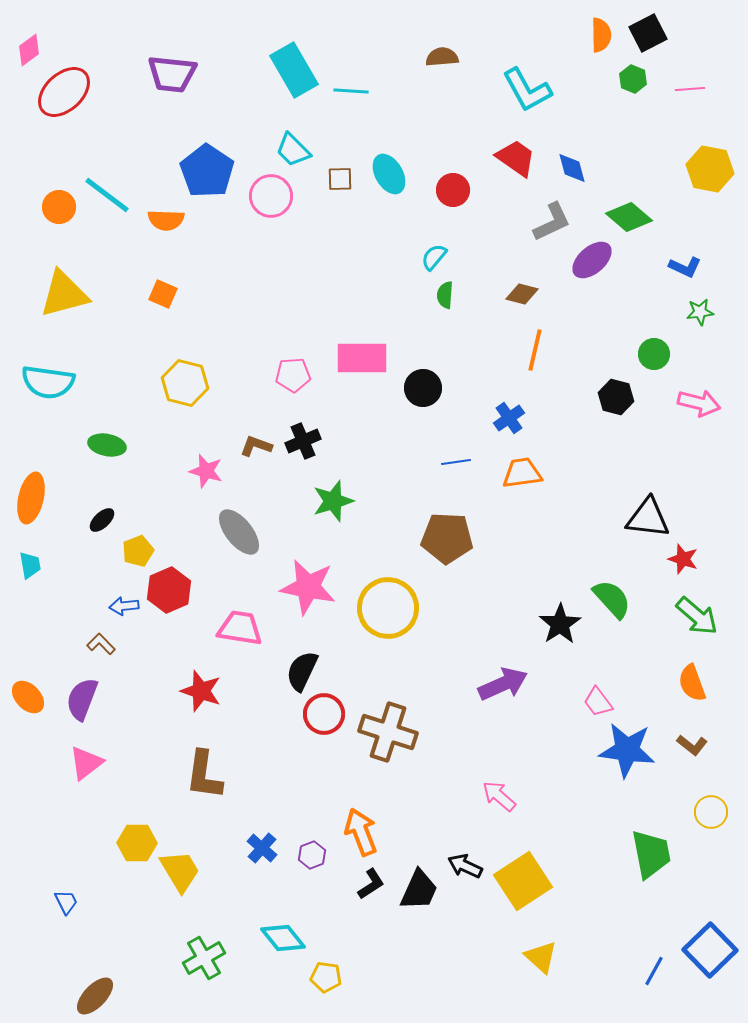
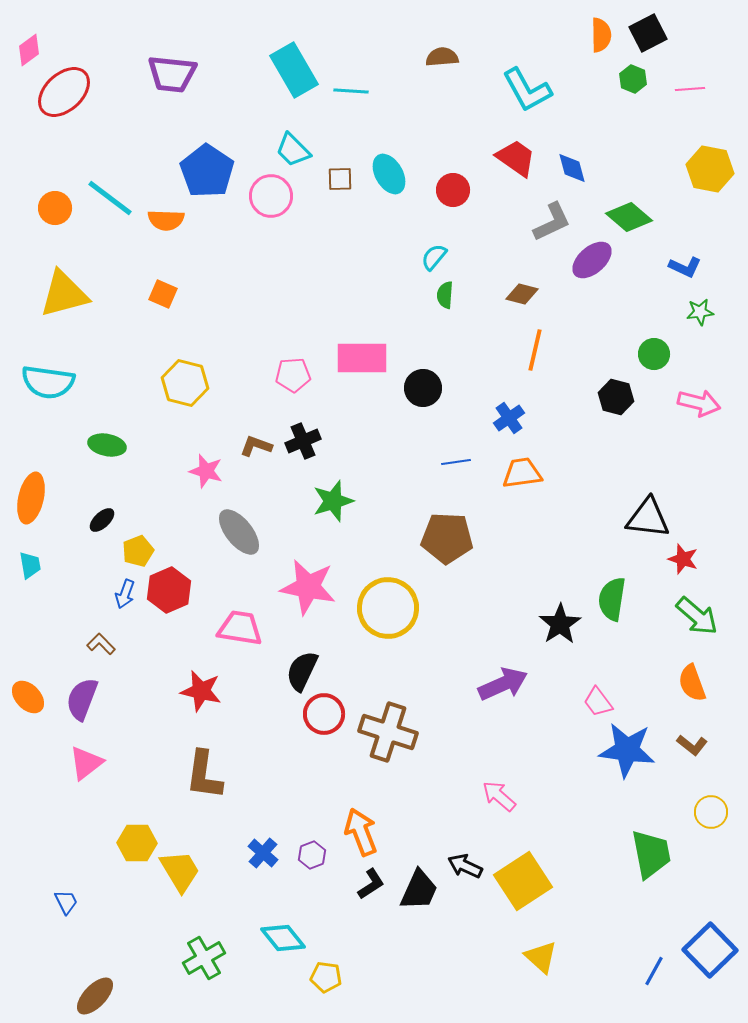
cyan line at (107, 195): moved 3 px right, 3 px down
orange circle at (59, 207): moved 4 px left, 1 px down
green semicircle at (612, 599): rotated 129 degrees counterclockwise
blue arrow at (124, 606): moved 1 px right, 12 px up; rotated 64 degrees counterclockwise
red star at (201, 691): rotated 6 degrees counterclockwise
blue cross at (262, 848): moved 1 px right, 5 px down
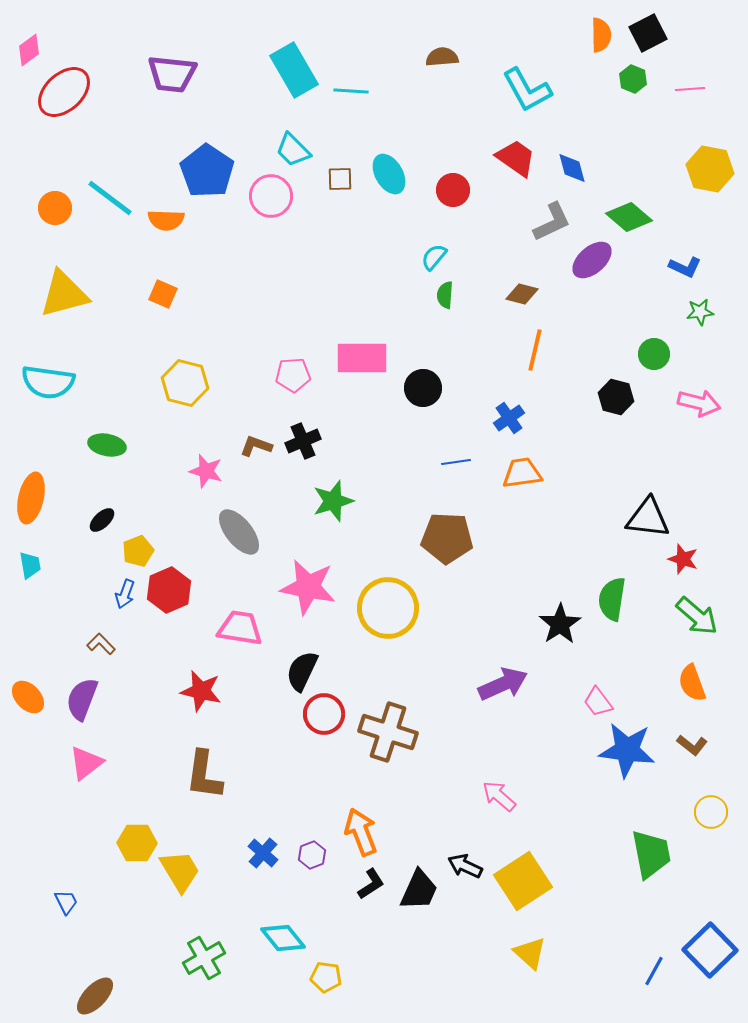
yellow triangle at (541, 957): moved 11 px left, 4 px up
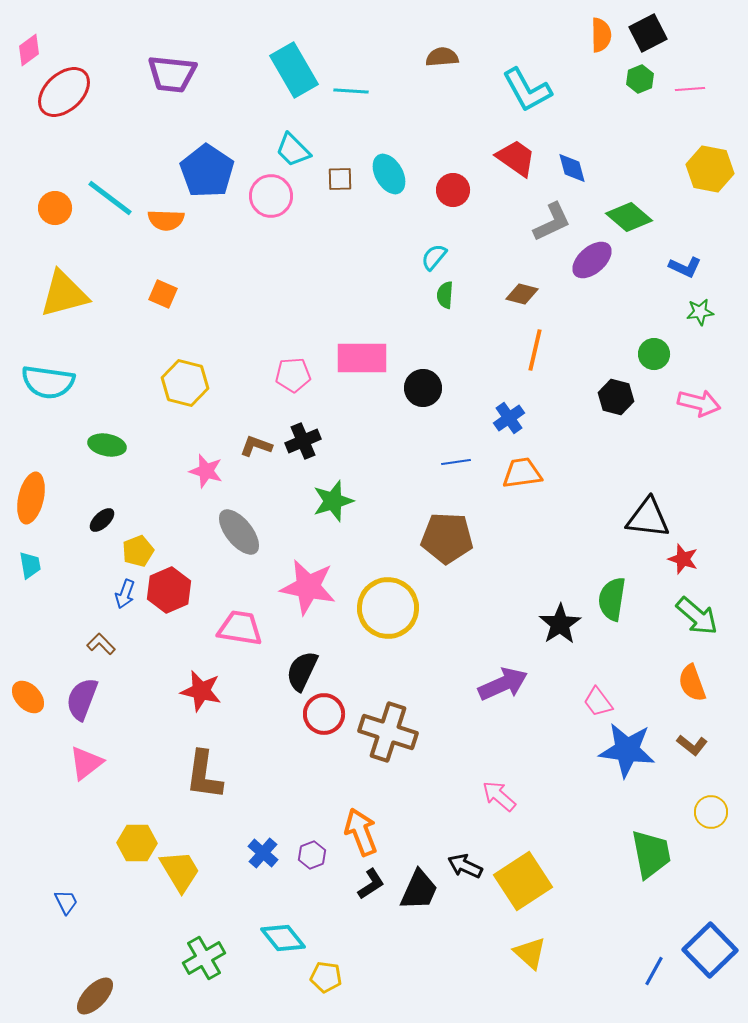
green hexagon at (633, 79): moved 7 px right; rotated 16 degrees clockwise
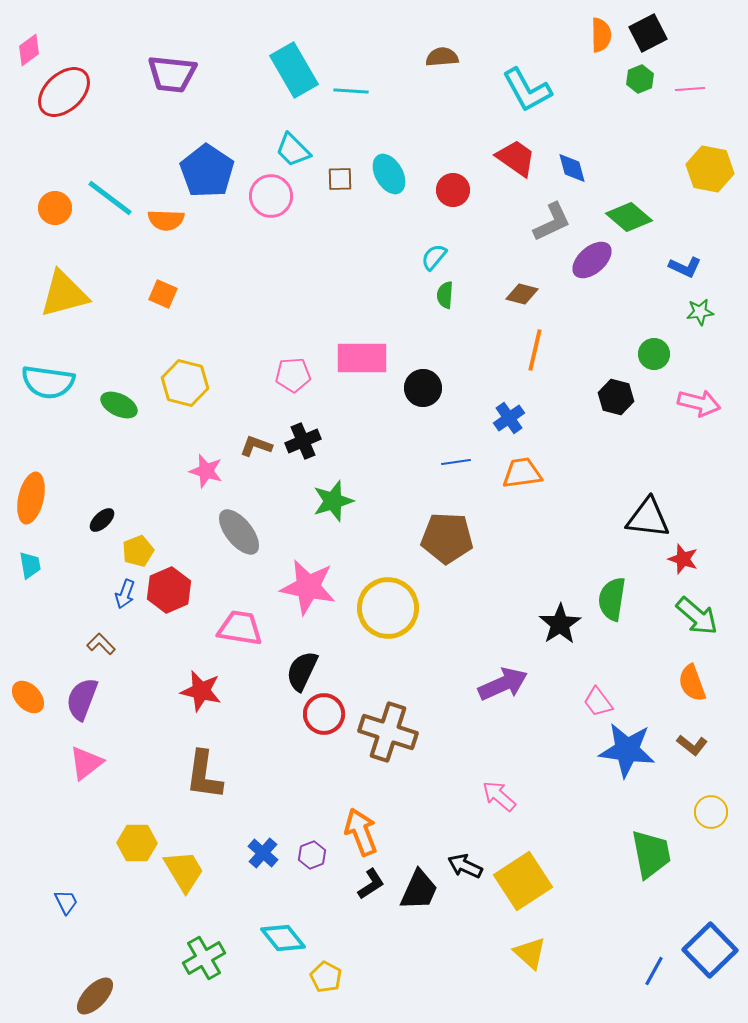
green ellipse at (107, 445): moved 12 px right, 40 px up; rotated 15 degrees clockwise
yellow trapezoid at (180, 871): moved 4 px right
yellow pentagon at (326, 977): rotated 20 degrees clockwise
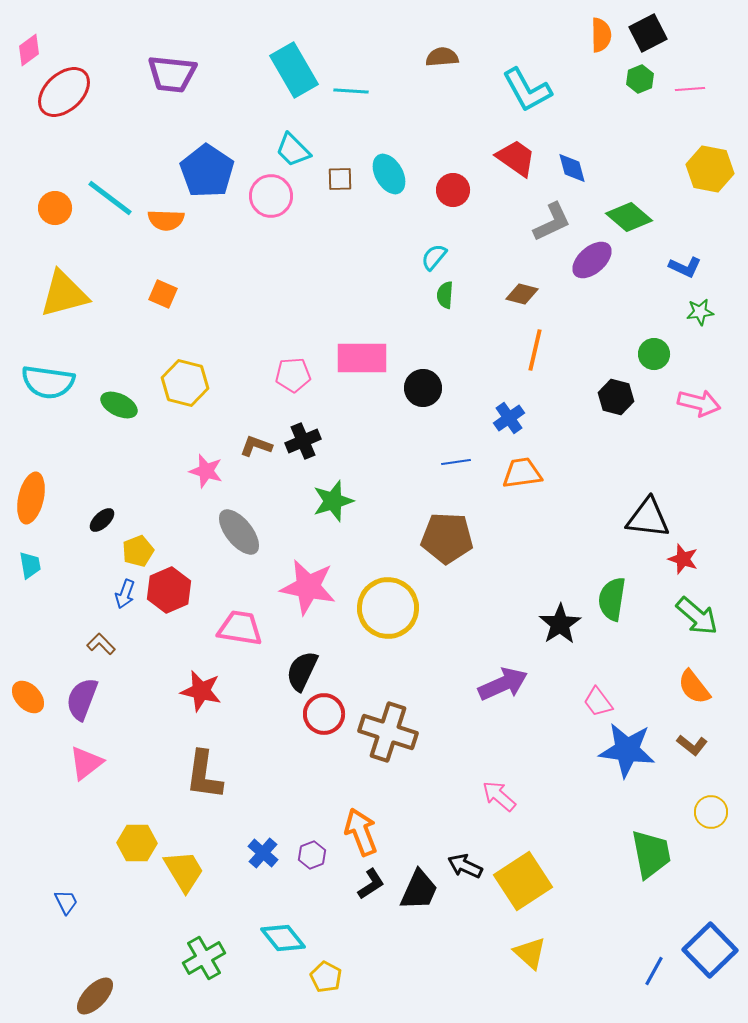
orange semicircle at (692, 683): moved 2 px right, 4 px down; rotated 18 degrees counterclockwise
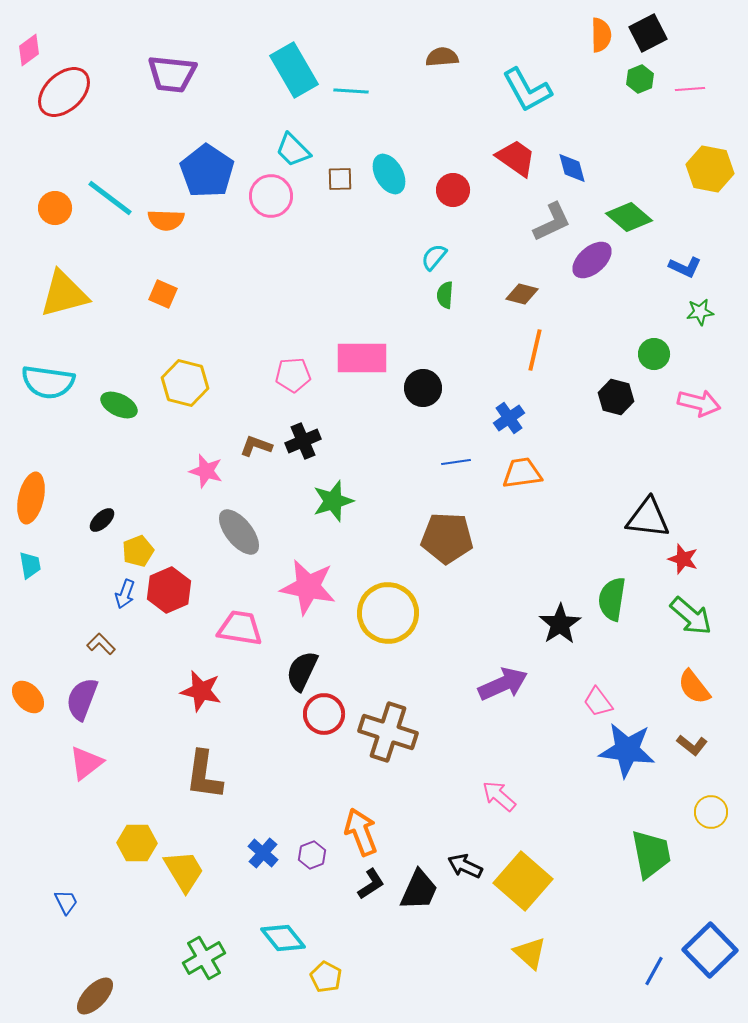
yellow circle at (388, 608): moved 5 px down
green arrow at (697, 616): moved 6 px left
yellow square at (523, 881): rotated 16 degrees counterclockwise
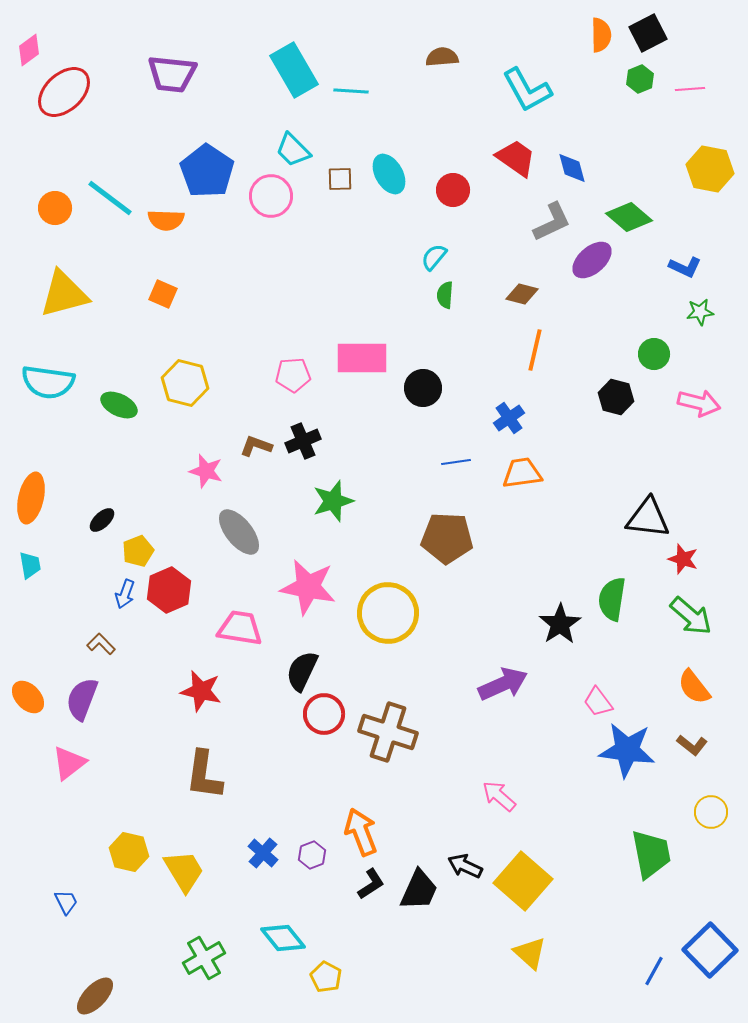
pink triangle at (86, 763): moved 17 px left
yellow hexagon at (137, 843): moved 8 px left, 9 px down; rotated 12 degrees clockwise
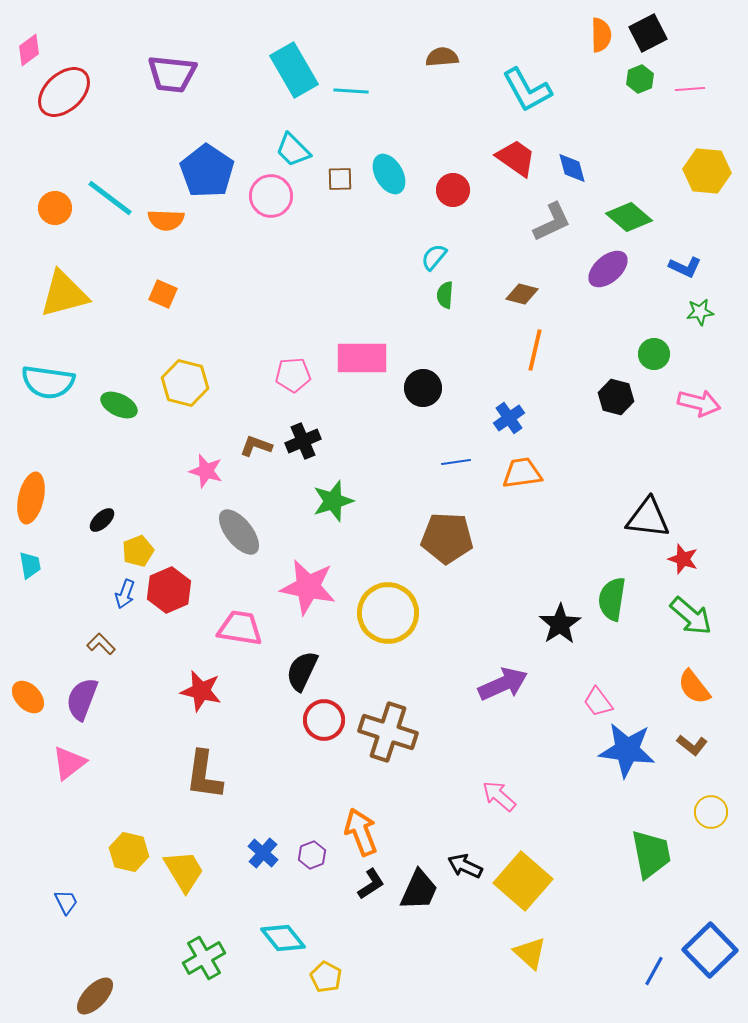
yellow hexagon at (710, 169): moved 3 px left, 2 px down; rotated 6 degrees counterclockwise
purple ellipse at (592, 260): moved 16 px right, 9 px down
red circle at (324, 714): moved 6 px down
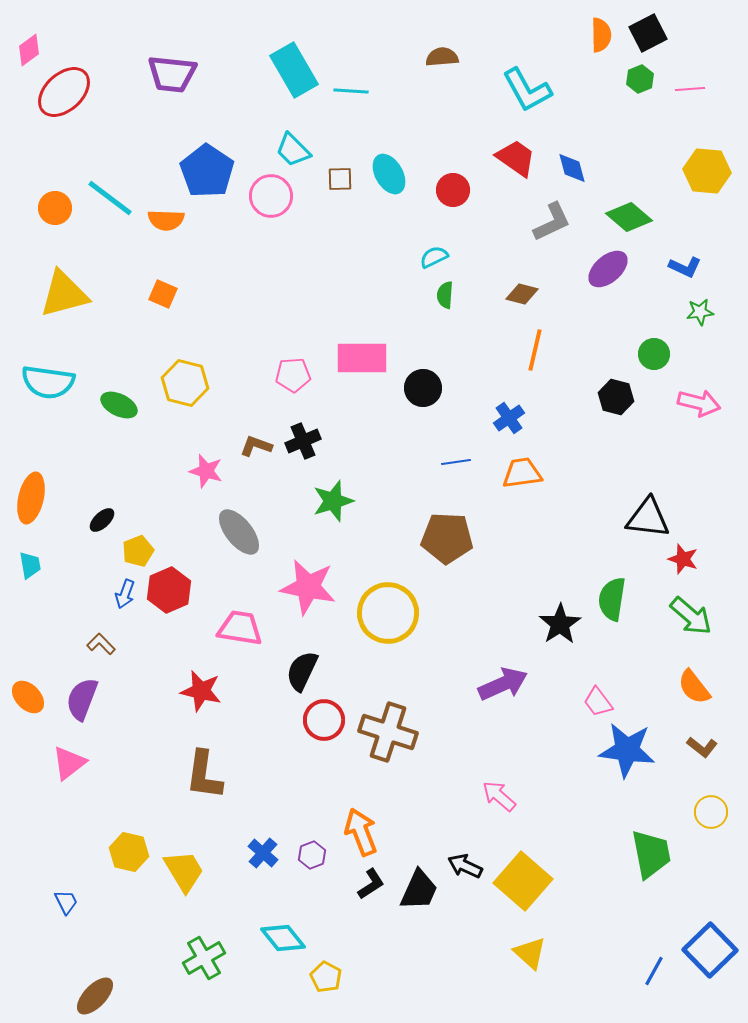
cyan semicircle at (434, 257): rotated 24 degrees clockwise
brown L-shape at (692, 745): moved 10 px right, 2 px down
